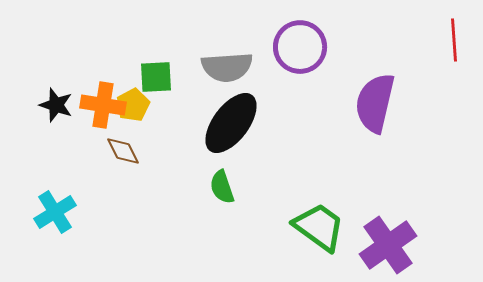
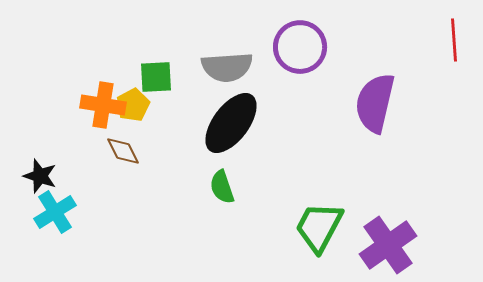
black star: moved 16 px left, 71 px down
green trapezoid: rotated 98 degrees counterclockwise
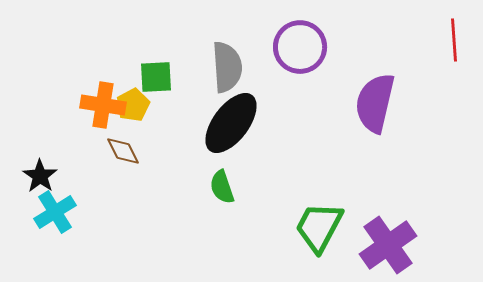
gray semicircle: rotated 90 degrees counterclockwise
black star: rotated 16 degrees clockwise
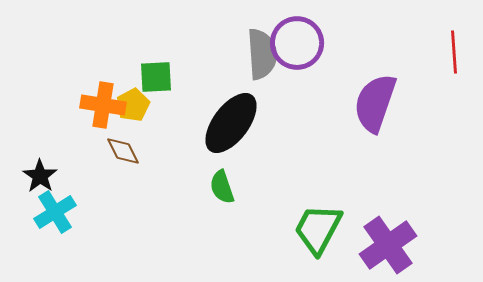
red line: moved 12 px down
purple circle: moved 3 px left, 4 px up
gray semicircle: moved 35 px right, 13 px up
purple semicircle: rotated 6 degrees clockwise
green trapezoid: moved 1 px left, 2 px down
